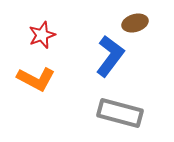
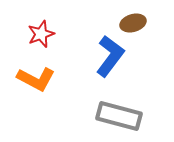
brown ellipse: moved 2 px left
red star: moved 1 px left, 1 px up
gray rectangle: moved 1 px left, 3 px down
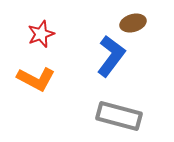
blue L-shape: moved 1 px right
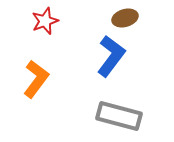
brown ellipse: moved 8 px left, 5 px up
red star: moved 4 px right, 13 px up
orange L-shape: rotated 81 degrees counterclockwise
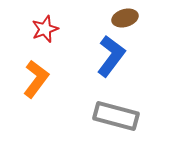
red star: moved 8 px down
gray rectangle: moved 3 px left
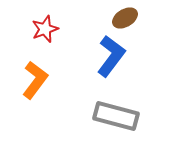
brown ellipse: rotated 15 degrees counterclockwise
orange L-shape: moved 1 px left, 1 px down
